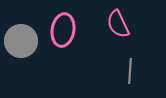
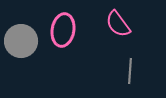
pink semicircle: rotated 12 degrees counterclockwise
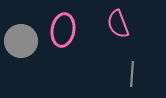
pink semicircle: rotated 16 degrees clockwise
gray line: moved 2 px right, 3 px down
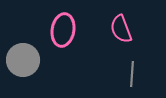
pink semicircle: moved 3 px right, 5 px down
gray circle: moved 2 px right, 19 px down
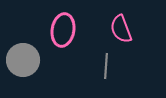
gray line: moved 26 px left, 8 px up
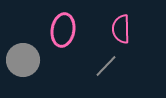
pink semicircle: rotated 20 degrees clockwise
gray line: rotated 40 degrees clockwise
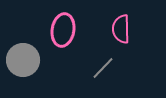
gray line: moved 3 px left, 2 px down
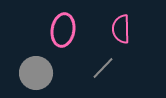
gray circle: moved 13 px right, 13 px down
